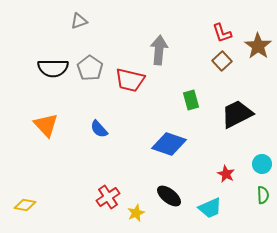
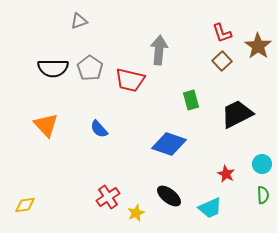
yellow diamond: rotated 20 degrees counterclockwise
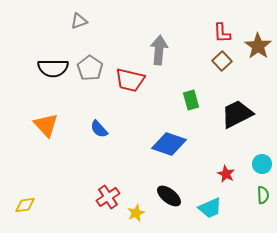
red L-shape: rotated 15 degrees clockwise
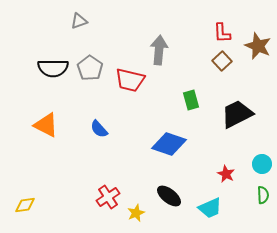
brown star: rotated 12 degrees counterclockwise
orange triangle: rotated 20 degrees counterclockwise
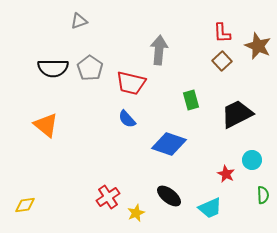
red trapezoid: moved 1 px right, 3 px down
orange triangle: rotated 12 degrees clockwise
blue semicircle: moved 28 px right, 10 px up
cyan circle: moved 10 px left, 4 px up
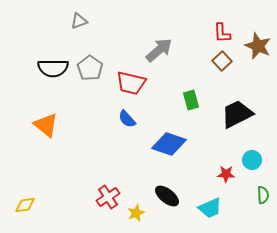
gray arrow: rotated 44 degrees clockwise
red star: rotated 24 degrees counterclockwise
black ellipse: moved 2 px left
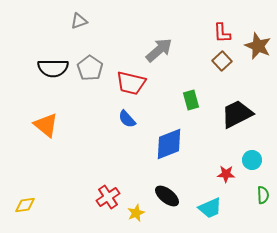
blue diamond: rotated 40 degrees counterclockwise
